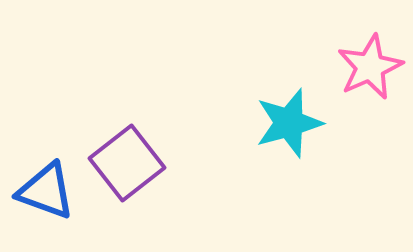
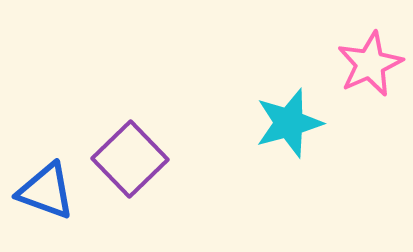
pink star: moved 3 px up
purple square: moved 3 px right, 4 px up; rotated 6 degrees counterclockwise
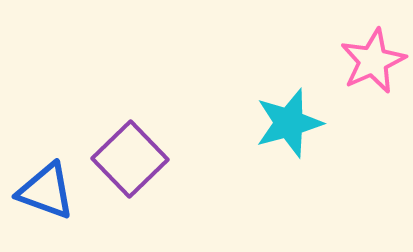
pink star: moved 3 px right, 3 px up
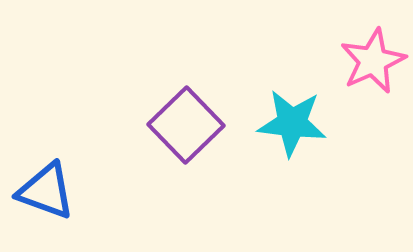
cyan star: moved 3 px right; rotated 22 degrees clockwise
purple square: moved 56 px right, 34 px up
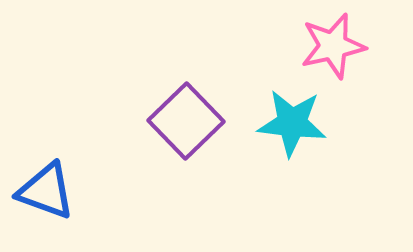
pink star: moved 40 px left, 15 px up; rotated 12 degrees clockwise
purple square: moved 4 px up
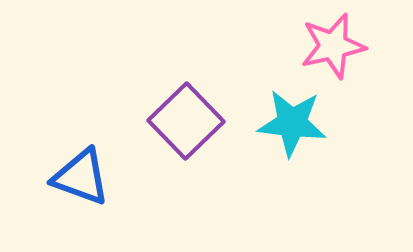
blue triangle: moved 35 px right, 14 px up
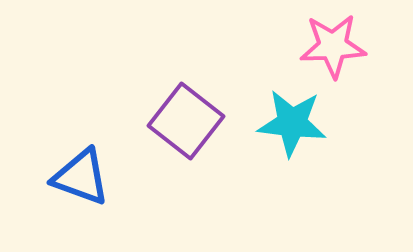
pink star: rotated 10 degrees clockwise
purple square: rotated 8 degrees counterclockwise
